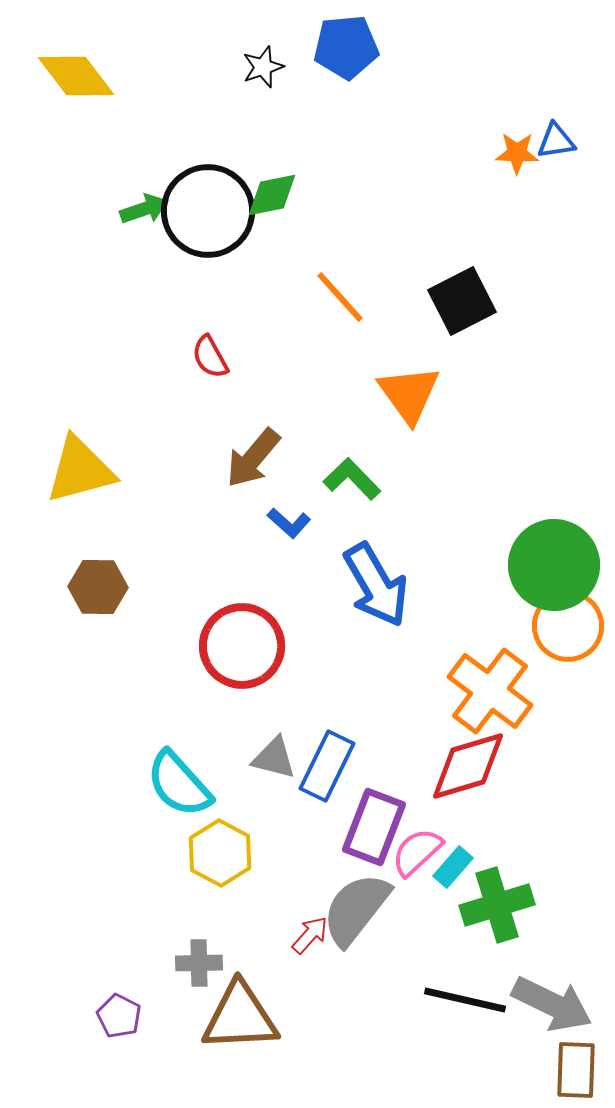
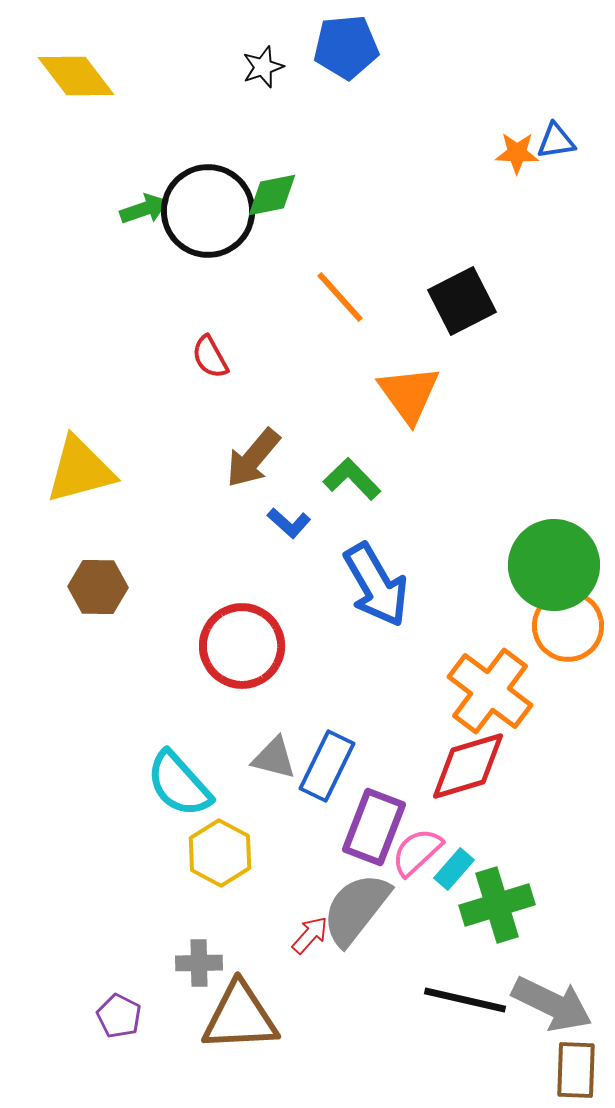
cyan rectangle: moved 1 px right, 2 px down
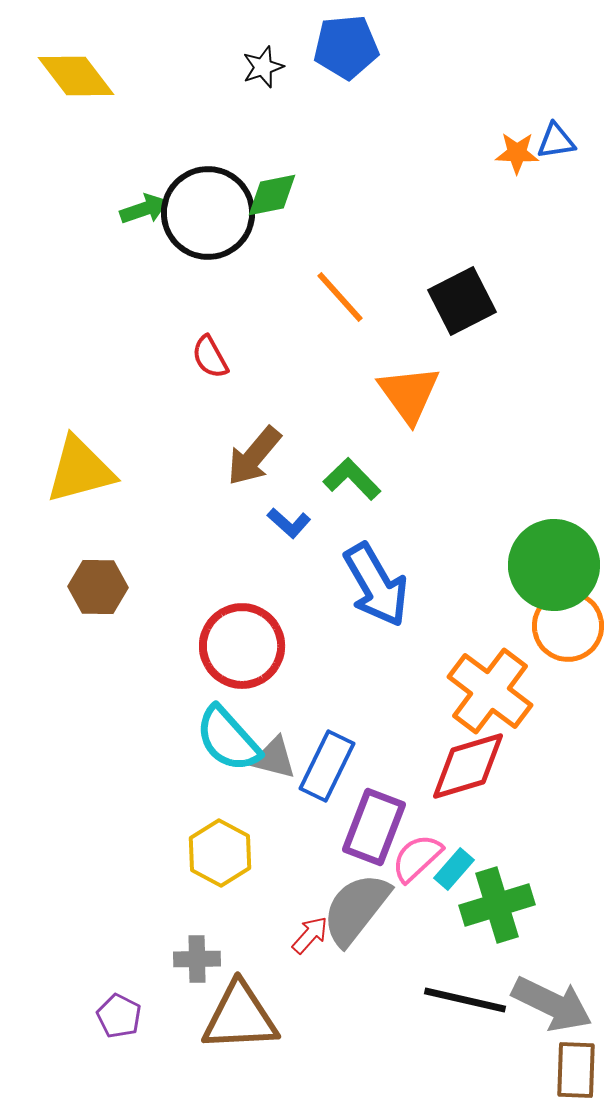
black circle: moved 2 px down
brown arrow: moved 1 px right, 2 px up
cyan semicircle: moved 49 px right, 45 px up
pink semicircle: moved 6 px down
gray cross: moved 2 px left, 4 px up
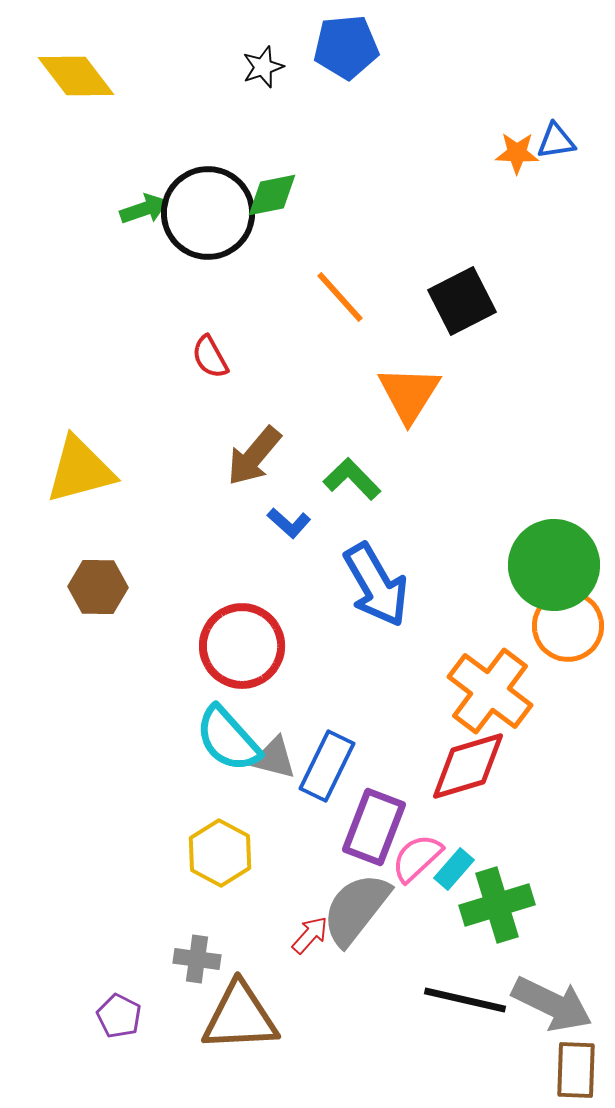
orange triangle: rotated 8 degrees clockwise
gray cross: rotated 9 degrees clockwise
